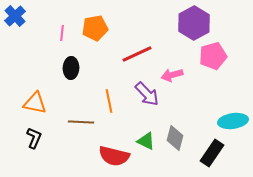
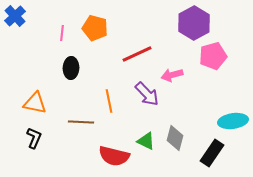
orange pentagon: rotated 25 degrees clockwise
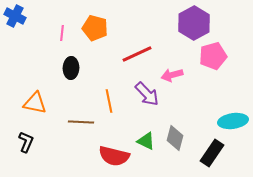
blue cross: rotated 20 degrees counterclockwise
black L-shape: moved 8 px left, 4 px down
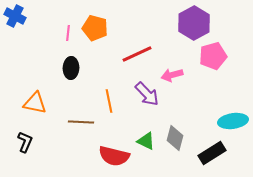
pink line: moved 6 px right
black L-shape: moved 1 px left
black rectangle: rotated 24 degrees clockwise
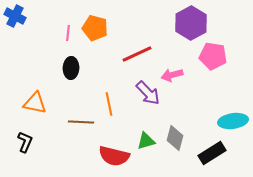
purple hexagon: moved 3 px left
pink pentagon: rotated 24 degrees clockwise
purple arrow: moved 1 px right, 1 px up
orange line: moved 3 px down
green triangle: rotated 42 degrees counterclockwise
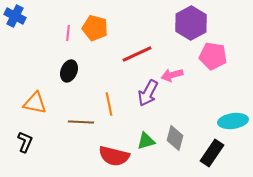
black ellipse: moved 2 px left, 3 px down; rotated 20 degrees clockwise
purple arrow: rotated 72 degrees clockwise
black rectangle: rotated 24 degrees counterclockwise
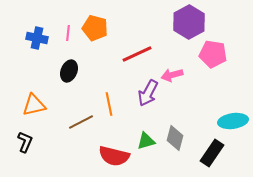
blue cross: moved 22 px right, 22 px down; rotated 15 degrees counterclockwise
purple hexagon: moved 2 px left, 1 px up
pink pentagon: moved 2 px up
orange triangle: moved 1 px left, 2 px down; rotated 25 degrees counterclockwise
brown line: rotated 30 degrees counterclockwise
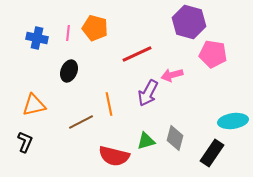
purple hexagon: rotated 16 degrees counterclockwise
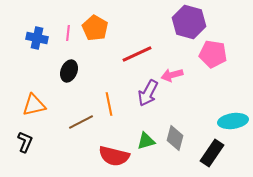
orange pentagon: rotated 15 degrees clockwise
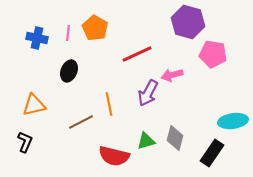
purple hexagon: moved 1 px left
